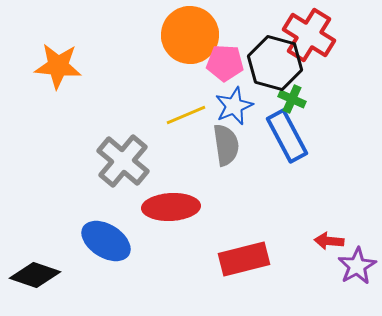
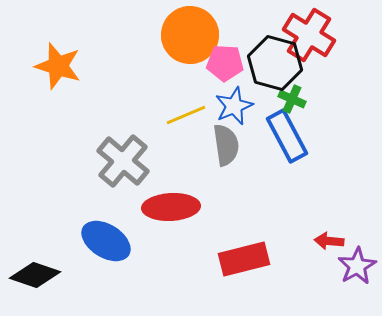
orange star: rotated 12 degrees clockwise
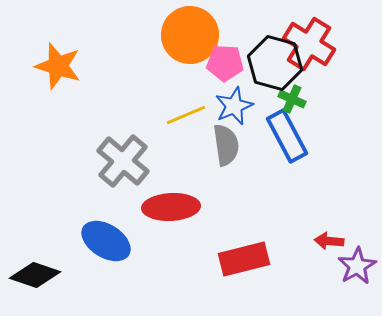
red cross: moved 9 px down
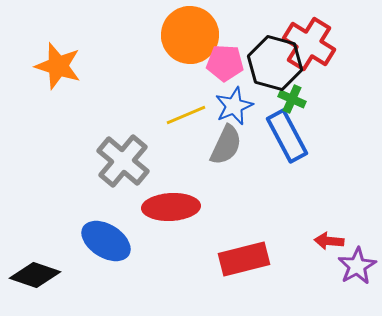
gray semicircle: rotated 33 degrees clockwise
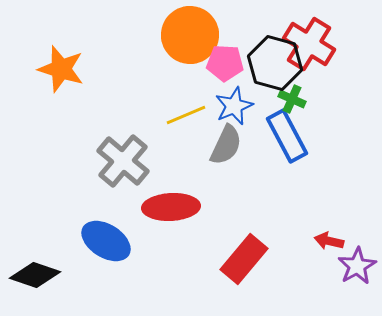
orange star: moved 3 px right, 3 px down
red arrow: rotated 8 degrees clockwise
red rectangle: rotated 36 degrees counterclockwise
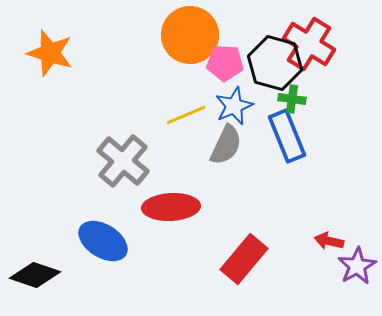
orange star: moved 11 px left, 16 px up
green cross: rotated 16 degrees counterclockwise
blue rectangle: rotated 6 degrees clockwise
blue ellipse: moved 3 px left
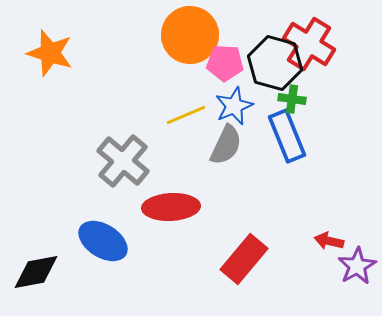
black diamond: moved 1 px right, 3 px up; rotated 30 degrees counterclockwise
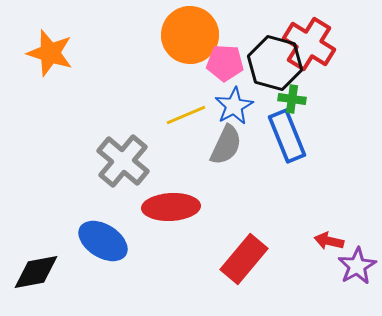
blue star: rotated 6 degrees counterclockwise
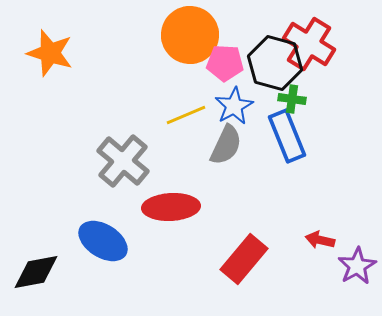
red arrow: moved 9 px left, 1 px up
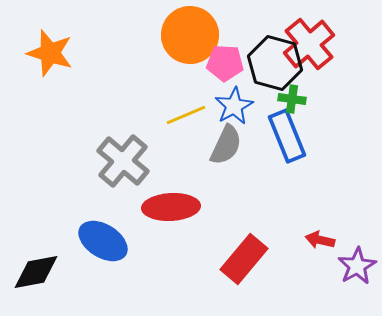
red cross: rotated 18 degrees clockwise
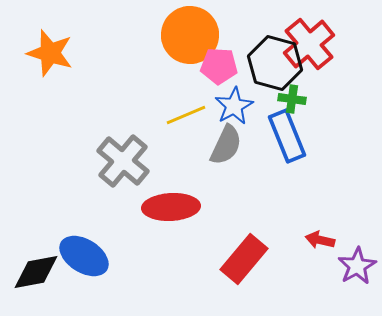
pink pentagon: moved 6 px left, 3 px down
blue ellipse: moved 19 px left, 15 px down
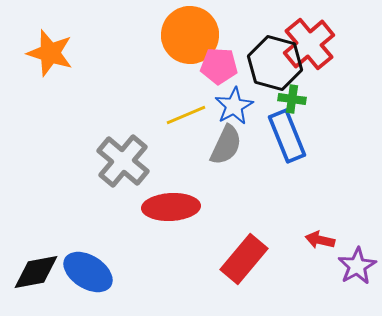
blue ellipse: moved 4 px right, 16 px down
